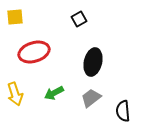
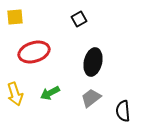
green arrow: moved 4 px left
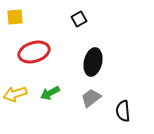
yellow arrow: rotated 90 degrees clockwise
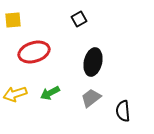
yellow square: moved 2 px left, 3 px down
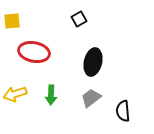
yellow square: moved 1 px left, 1 px down
red ellipse: rotated 28 degrees clockwise
green arrow: moved 1 px right, 2 px down; rotated 60 degrees counterclockwise
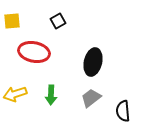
black square: moved 21 px left, 2 px down
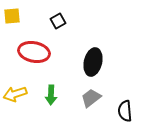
yellow square: moved 5 px up
black semicircle: moved 2 px right
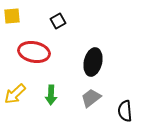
yellow arrow: rotated 25 degrees counterclockwise
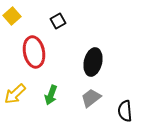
yellow square: rotated 36 degrees counterclockwise
red ellipse: rotated 68 degrees clockwise
green arrow: rotated 18 degrees clockwise
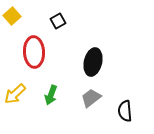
red ellipse: rotated 8 degrees clockwise
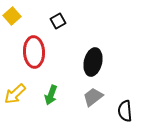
gray trapezoid: moved 2 px right, 1 px up
